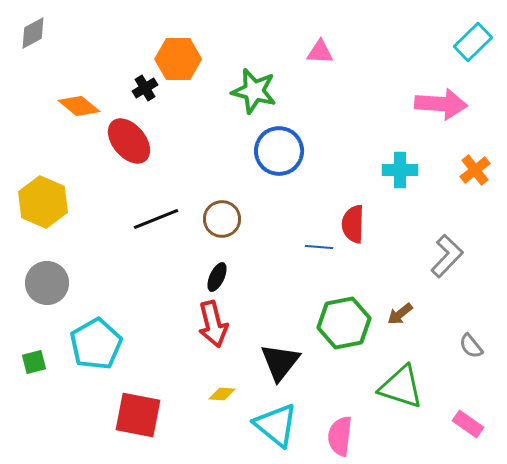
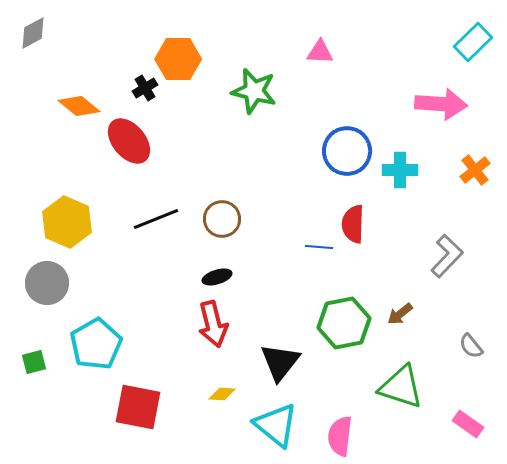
blue circle: moved 68 px right
yellow hexagon: moved 24 px right, 20 px down
black ellipse: rotated 48 degrees clockwise
red square: moved 8 px up
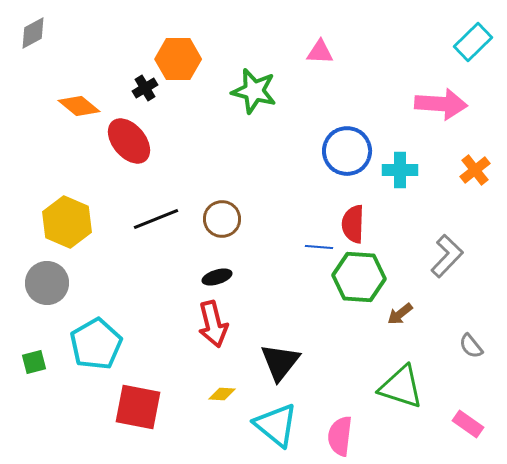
green hexagon: moved 15 px right, 46 px up; rotated 15 degrees clockwise
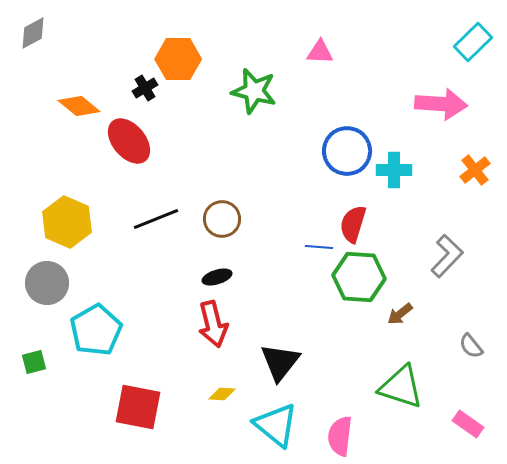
cyan cross: moved 6 px left
red semicircle: rotated 15 degrees clockwise
cyan pentagon: moved 14 px up
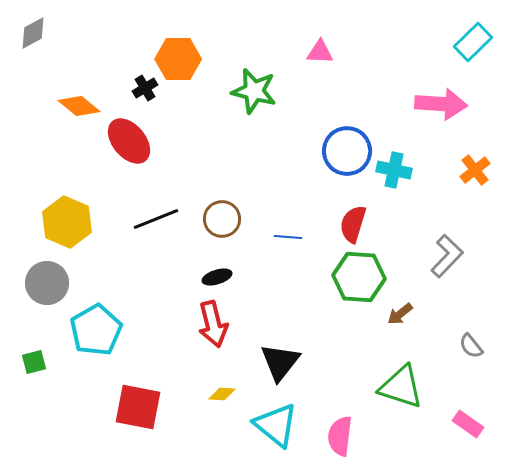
cyan cross: rotated 12 degrees clockwise
blue line: moved 31 px left, 10 px up
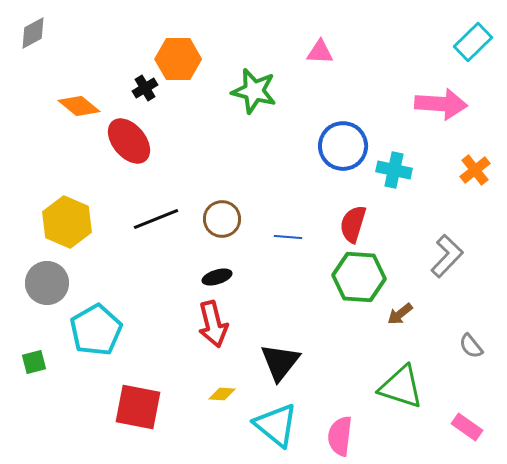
blue circle: moved 4 px left, 5 px up
pink rectangle: moved 1 px left, 3 px down
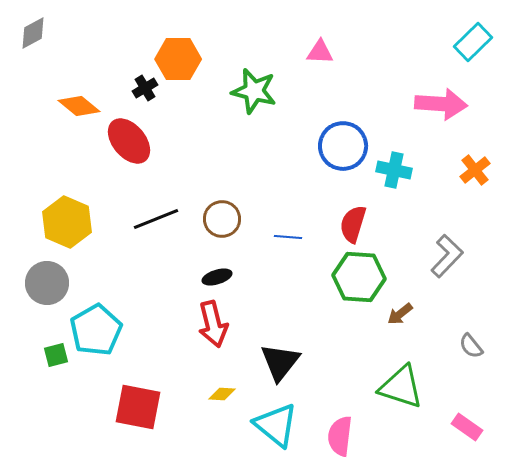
green square: moved 22 px right, 7 px up
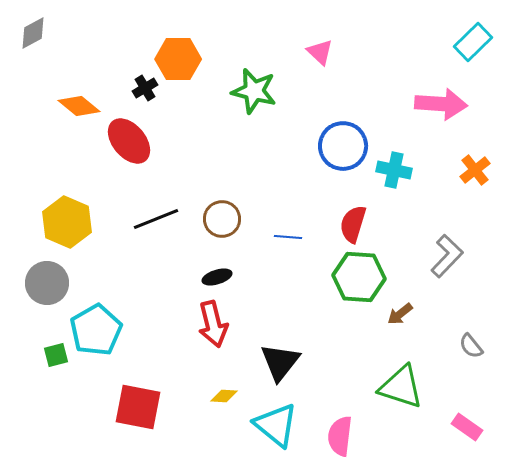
pink triangle: rotated 40 degrees clockwise
yellow diamond: moved 2 px right, 2 px down
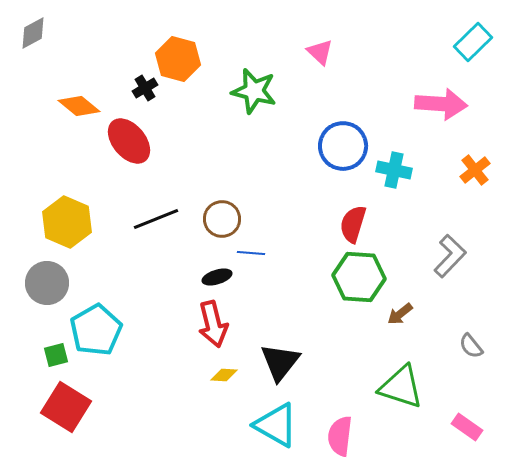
orange hexagon: rotated 15 degrees clockwise
blue line: moved 37 px left, 16 px down
gray L-shape: moved 3 px right
yellow diamond: moved 21 px up
red square: moved 72 px left; rotated 21 degrees clockwise
cyan triangle: rotated 9 degrees counterclockwise
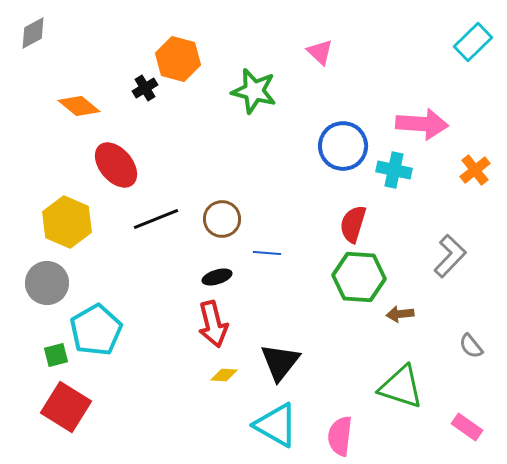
pink arrow: moved 19 px left, 20 px down
red ellipse: moved 13 px left, 24 px down
blue line: moved 16 px right
brown arrow: rotated 32 degrees clockwise
